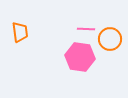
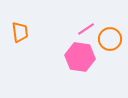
pink line: rotated 36 degrees counterclockwise
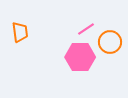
orange circle: moved 3 px down
pink hexagon: rotated 8 degrees counterclockwise
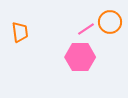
orange circle: moved 20 px up
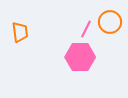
pink line: rotated 30 degrees counterclockwise
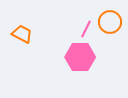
orange trapezoid: moved 2 px right, 2 px down; rotated 55 degrees counterclockwise
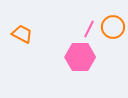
orange circle: moved 3 px right, 5 px down
pink line: moved 3 px right
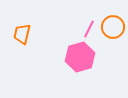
orange trapezoid: rotated 105 degrees counterclockwise
pink hexagon: rotated 16 degrees counterclockwise
